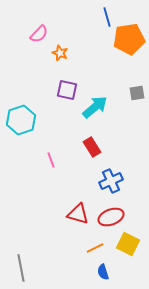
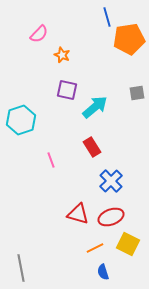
orange star: moved 2 px right, 2 px down
blue cross: rotated 20 degrees counterclockwise
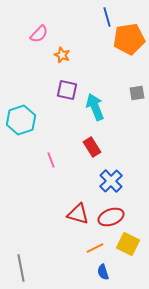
cyan arrow: rotated 72 degrees counterclockwise
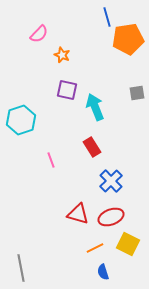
orange pentagon: moved 1 px left
